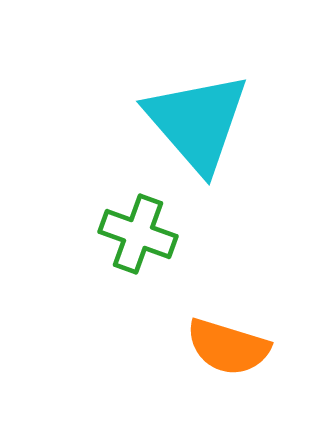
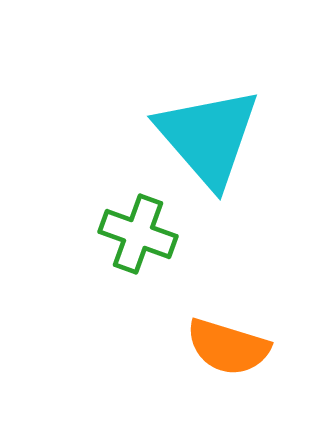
cyan triangle: moved 11 px right, 15 px down
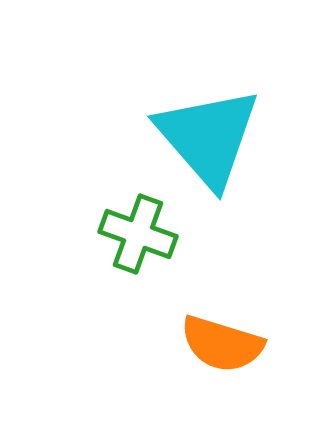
orange semicircle: moved 6 px left, 3 px up
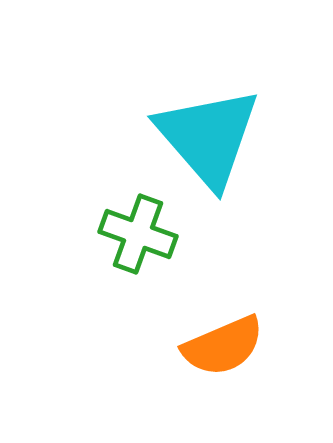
orange semicircle: moved 1 px right, 2 px down; rotated 40 degrees counterclockwise
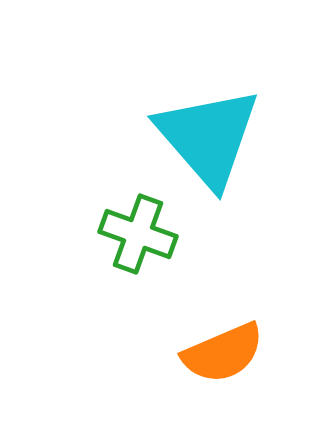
orange semicircle: moved 7 px down
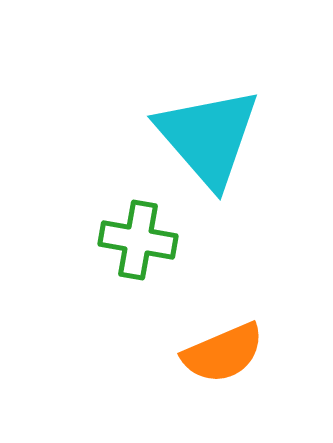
green cross: moved 6 px down; rotated 10 degrees counterclockwise
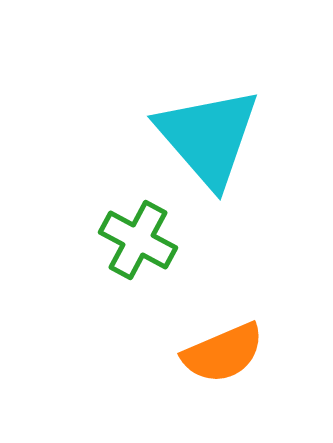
green cross: rotated 18 degrees clockwise
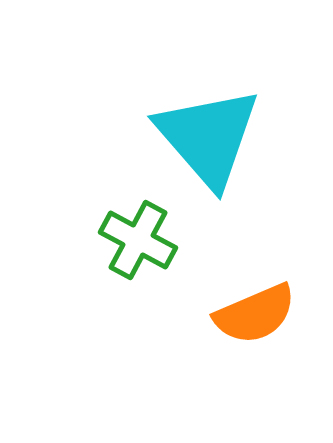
orange semicircle: moved 32 px right, 39 px up
